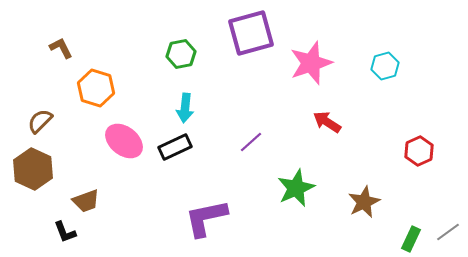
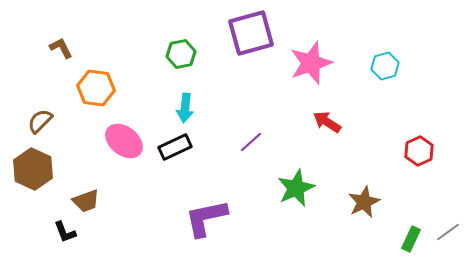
orange hexagon: rotated 9 degrees counterclockwise
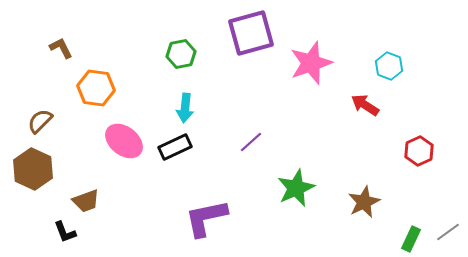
cyan hexagon: moved 4 px right; rotated 24 degrees counterclockwise
red arrow: moved 38 px right, 17 px up
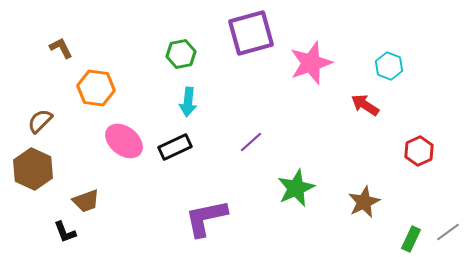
cyan arrow: moved 3 px right, 6 px up
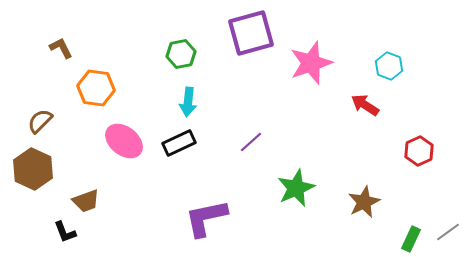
black rectangle: moved 4 px right, 4 px up
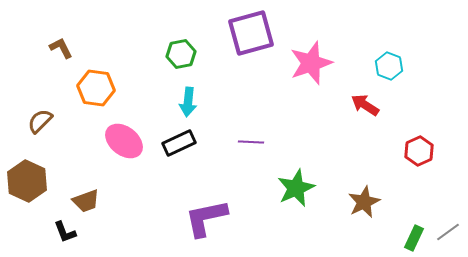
purple line: rotated 45 degrees clockwise
brown hexagon: moved 6 px left, 12 px down
green rectangle: moved 3 px right, 1 px up
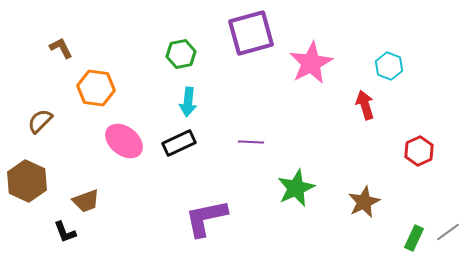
pink star: rotated 9 degrees counterclockwise
red arrow: rotated 40 degrees clockwise
